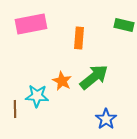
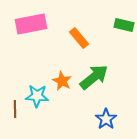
orange rectangle: rotated 45 degrees counterclockwise
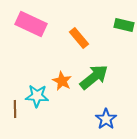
pink rectangle: rotated 36 degrees clockwise
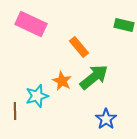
orange rectangle: moved 9 px down
cyan star: rotated 20 degrees counterclockwise
brown line: moved 2 px down
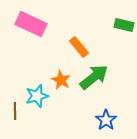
orange star: moved 1 px left, 1 px up
blue star: moved 1 px down
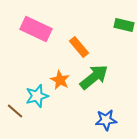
pink rectangle: moved 5 px right, 5 px down
orange star: moved 1 px left
brown line: rotated 48 degrees counterclockwise
blue star: rotated 30 degrees clockwise
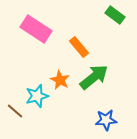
green rectangle: moved 9 px left, 10 px up; rotated 24 degrees clockwise
pink rectangle: rotated 8 degrees clockwise
